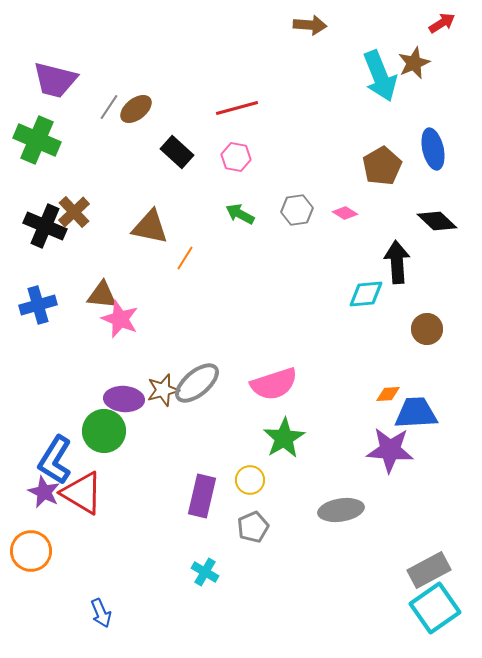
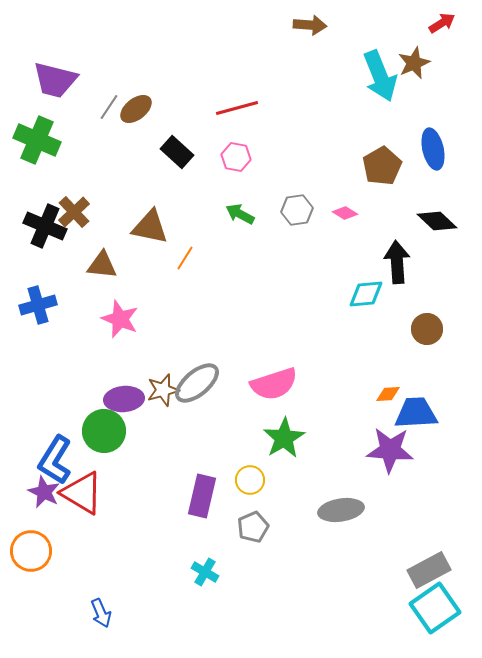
brown triangle at (102, 295): moved 30 px up
purple ellipse at (124, 399): rotated 9 degrees counterclockwise
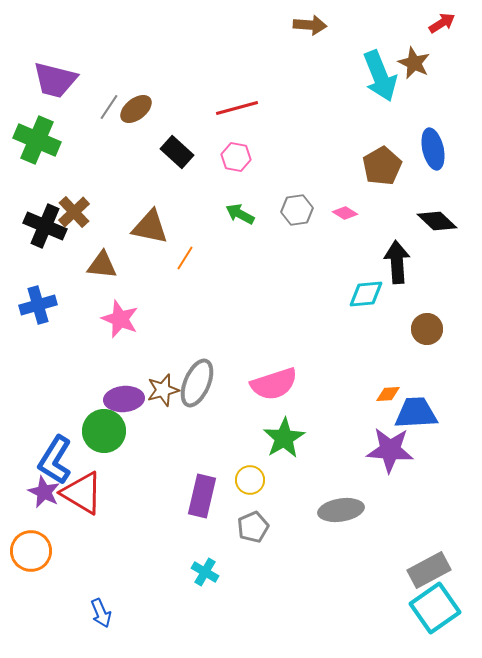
brown star at (414, 63): rotated 24 degrees counterclockwise
gray ellipse at (197, 383): rotated 27 degrees counterclockwise
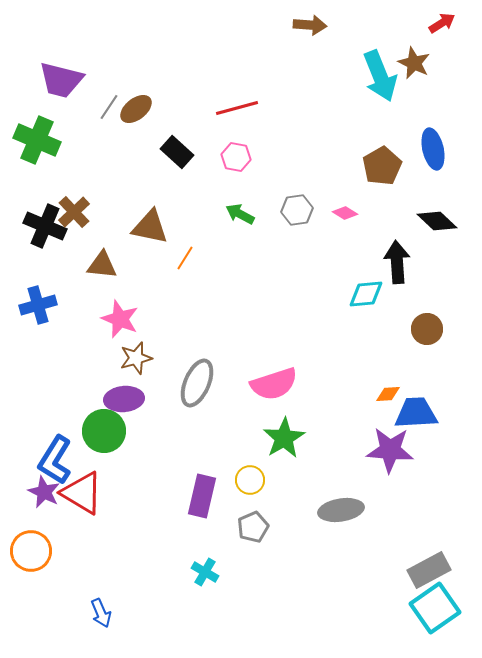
purple trapezoid at (55, 80): moved 6 px right
brown star at (163, 390): moved 27 px left, 32 px up
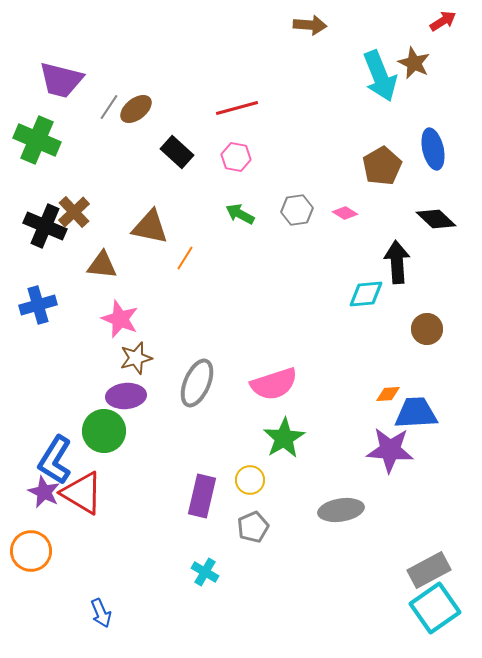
red arrow at (442, 23): moved 1 px right, 2 px up
black diamond at (437, 221): moved 1 px left, 2 px up
purple ellipse at (124, 399): moved 2 px right, 3 px up
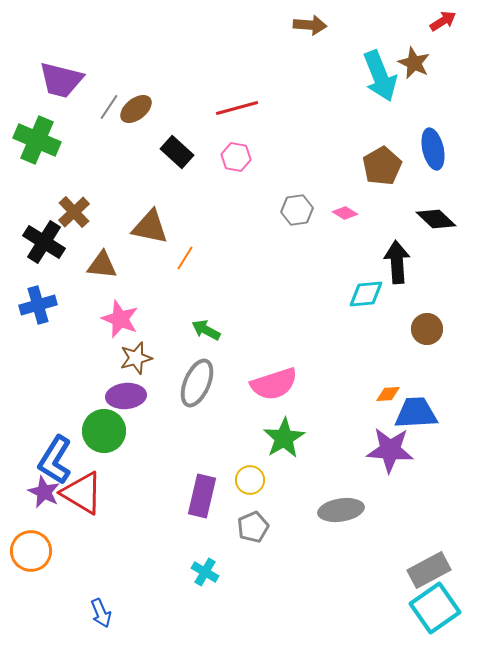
green arrow at (240, 214): moved 34 px left, 116 px down
black cross at (45, 226): moved 1 px left, 16 px down; rotated 9 degrees clockwise
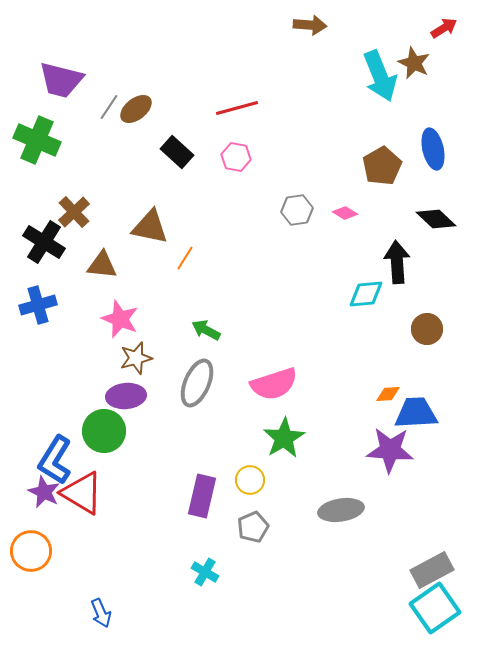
red arrow at (443, 21): moved 1 px right, 7 px down
gray rectangle at (429, 570): moved 3 px right
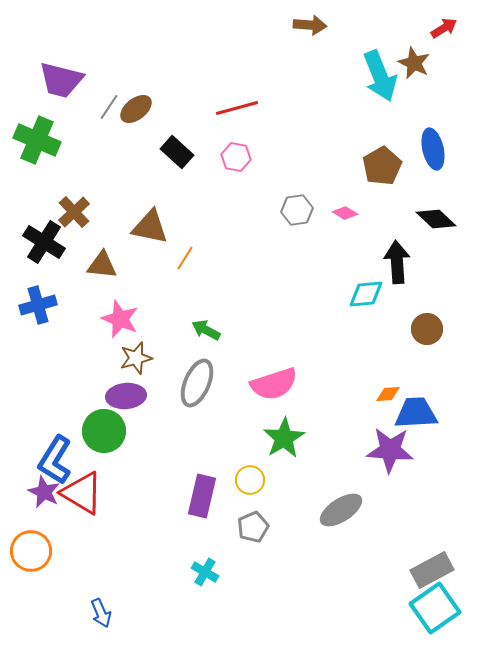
gray ellipse at (341, 510): rotated 24 degrees counterclockwise
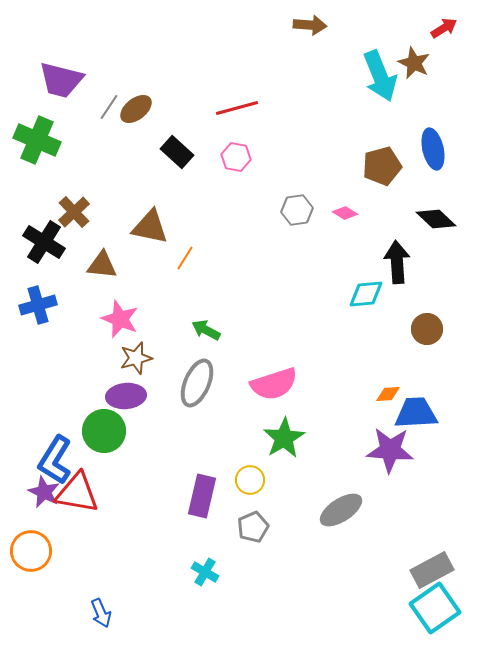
brown pentagon at (382, 166): rotated 15 degrees clockwise
red triangle at (82, 493): moved 5 px left; rotated 21 degrees counterclockwise
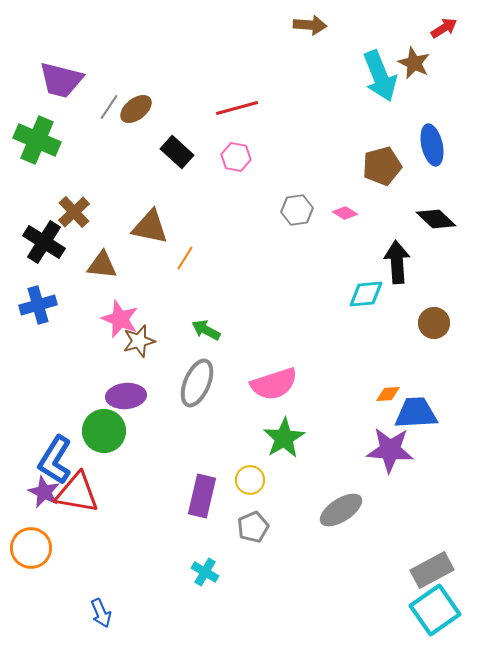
blue ellipse at (433, 149): moved 1 px left, 4 px up
brown circle at (427, 329): moved 7 px right, 6 px up
brown star at (136, 358): moved 3 px right, 17 px up
orange circle at (31, 551): moved 3 px up
cyan square at (435, 608): moved 2 px down
